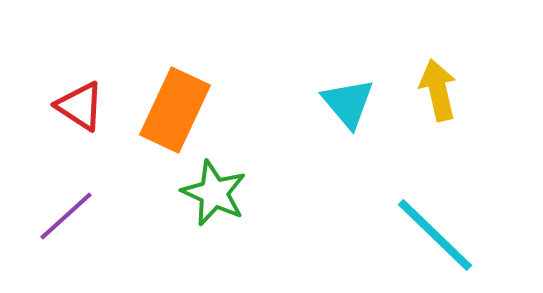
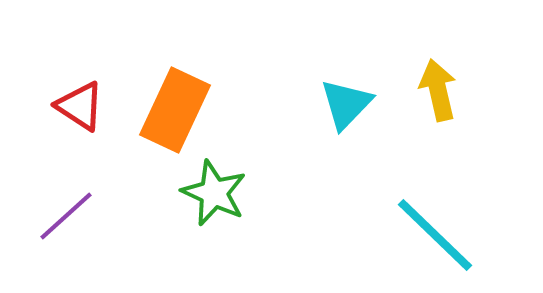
cyan triangle: moved 2 px left, 1 px down; rotated 24 degrees clockwise
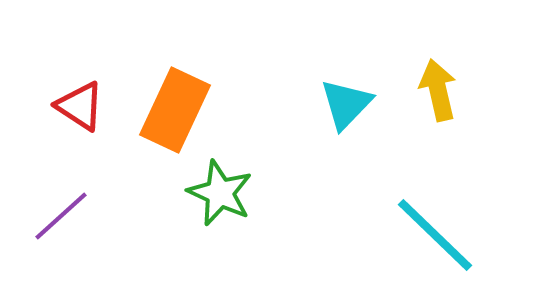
green star: moved 6 px right
purple line: moved 5 px left
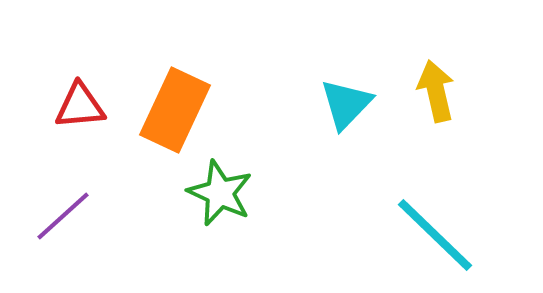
yellow arrow: moved 2 px left, 1 px down
red triangle: rotated 38 degrees counterclockwise
purple line: moved 2 px right
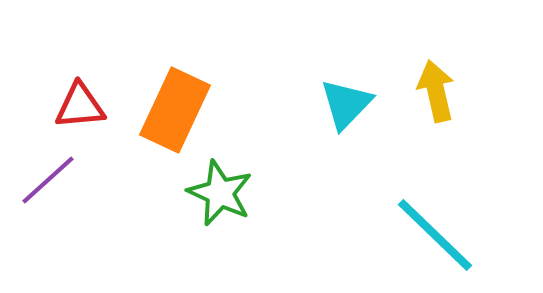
purple line: moved 15 px left, 36 px up
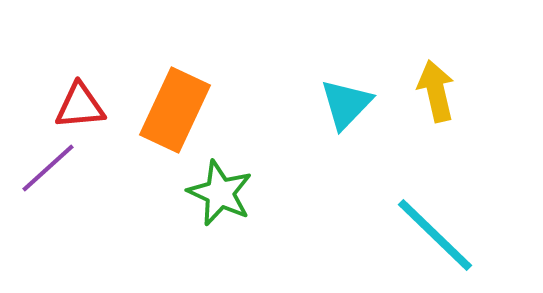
purple line: moved 12 px up
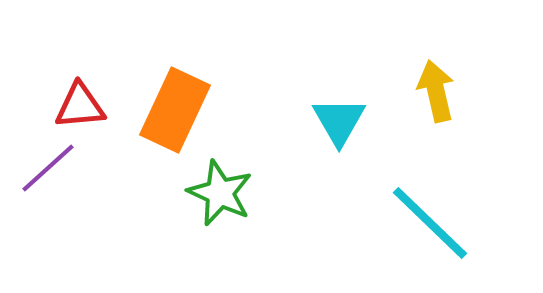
cyan triangle: moved 7 px left, 17 px down; rotated 14 degrees counterclockwise
cyan line: moved 5 px left, 12 px up
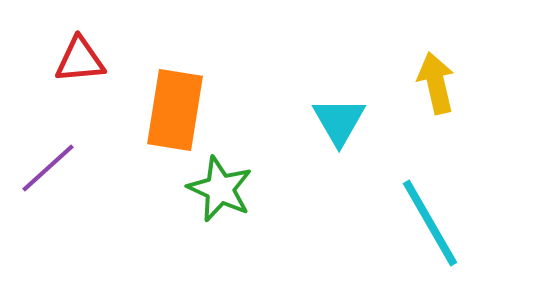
yellow arrow: moved 8 px up
red triangle: moved 46 px up
orange rectangle: rotated 16 degrees counterclockwise
green star: moved 4 px up
cyan line: rotated 16 degrees clockwise
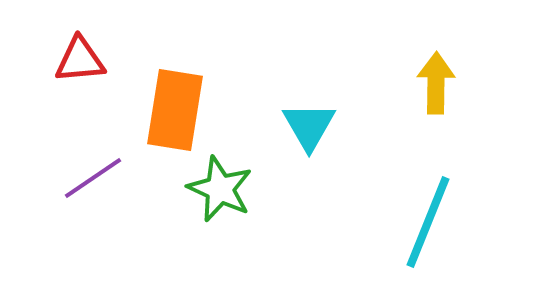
yellow arrow: rotated 14 degrees clockwise
cyan triangle: moved 30 px left, 5 px down
purple line: moved 45 px right, 10 px down; rotated 8 degrees clockwise
cyan line: moved 2 px left, 1 px up; rotated 52 degrees clockwise
